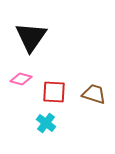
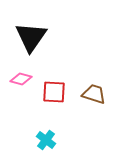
cyan cross: moved 17 px down
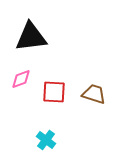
black triangle: rotated 48 degrees clockwise
pink diamond: rotated 35 degrees counterclockwise
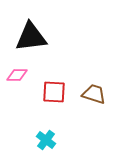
pink diamond: moved 4 px left, 4 px up; rotated 20 degrees clockwise
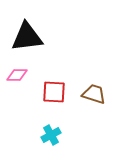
black triangle: moved 4 px left
cyan cross: moved 5 px right, 5 px up; rotated 24 degrees clockwise
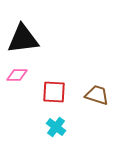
black triangle: moved 4 px left, 2 px down
brown trapezoid: moved 3 px right, 1 px down
cyan cross: moved 5 px right, 8 px up; rotated 24 degrees counterclockwise
